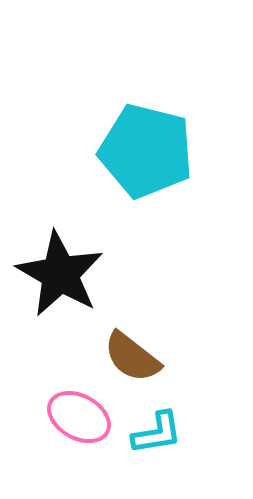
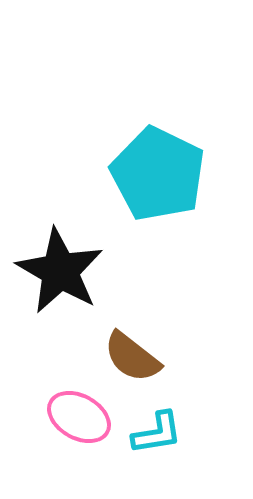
cyan pentagon: moved 12 px right, 23 px down; rotated 12 degrees clockwise
black star: moved 3 px up
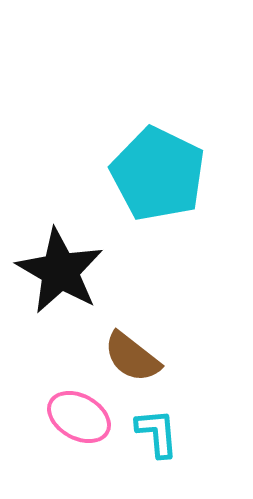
cyan L-shape: rotated 86 degrees counterclockwise
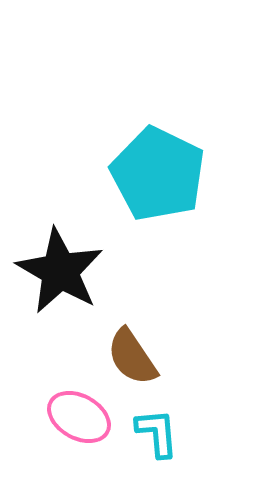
brown semicircle: rotated 18 degrees clockwise
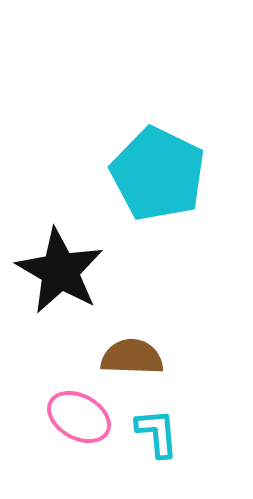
brown semicircle: rotated 126 degrees clockwise
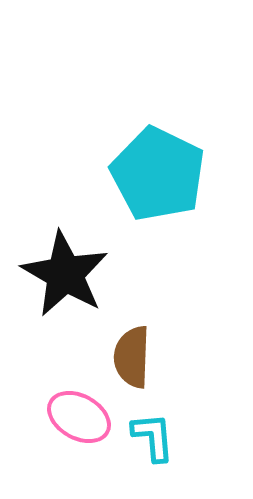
black star: moved 5 px right, 3 px down
brown semicircle: rotated 90 degrees counterclockwise
cyan L-shape: moved 4 px left, 4 px down
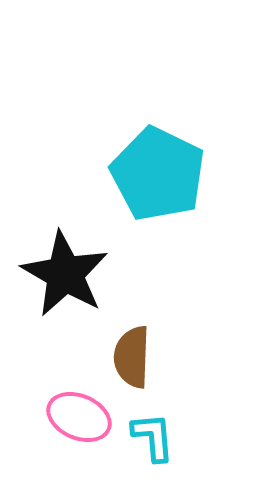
pink ellipse: rotated 6 degrees counterclockwise
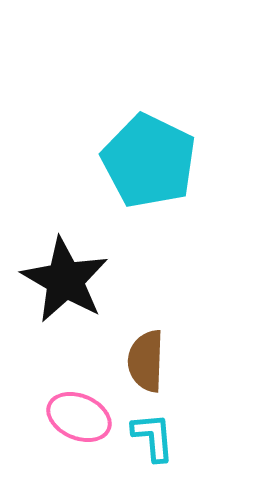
cyan pentagon: moved 9 px left, 13 px up
black star: moved 6 px down
brown semicircle: moved 14 px right, 4 px down
